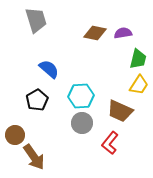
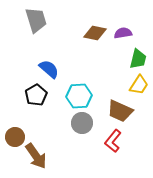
cyan hexagon: moved 2 px left
black pentagon: moved 1 px left, 5 px up
brown circle: moved 2 px down
red L-shape: moved 3 px right, 2 px up
brown arrow: moved 2 px right, 1 px up
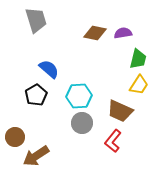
brown arrow: rotated 92 degrees clockwise
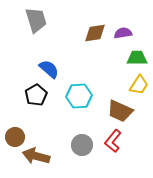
brown diamond: rotated 20 degrees counterclockwise
green trapezoid: moved 1 px left, 1 px up; rotated 105 degrees counterclockwise
gray circle: moved 22 px down
brown arrow: rotated 48 degrees clockwise
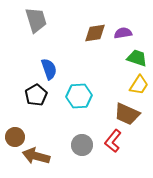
green trapezoid: rotated 20 degrees clockwise
blue semicircle: rotated 30 degrees clockwise
brown trapezoid: moved 7 px right, 3 px down
